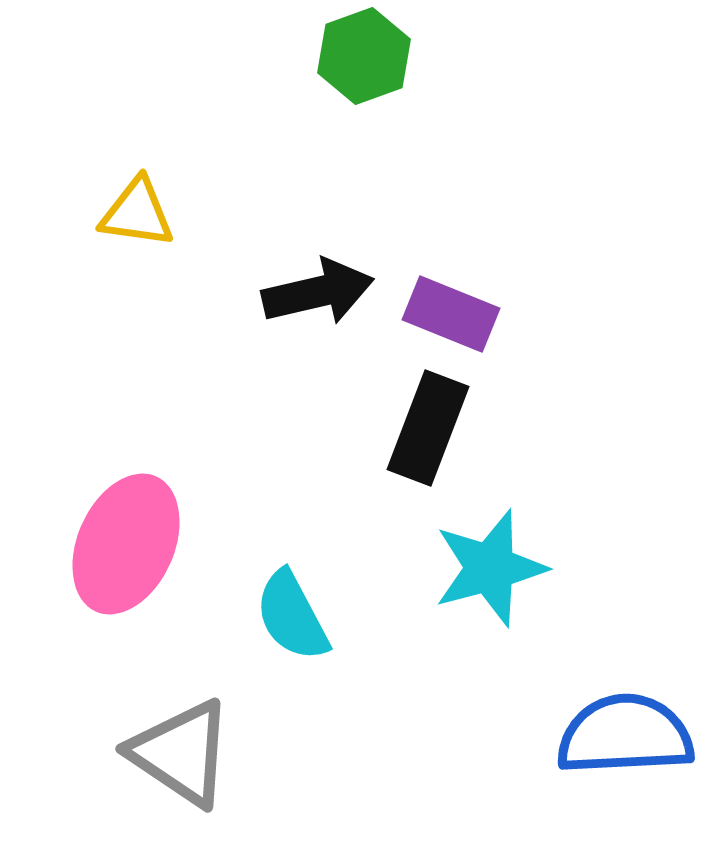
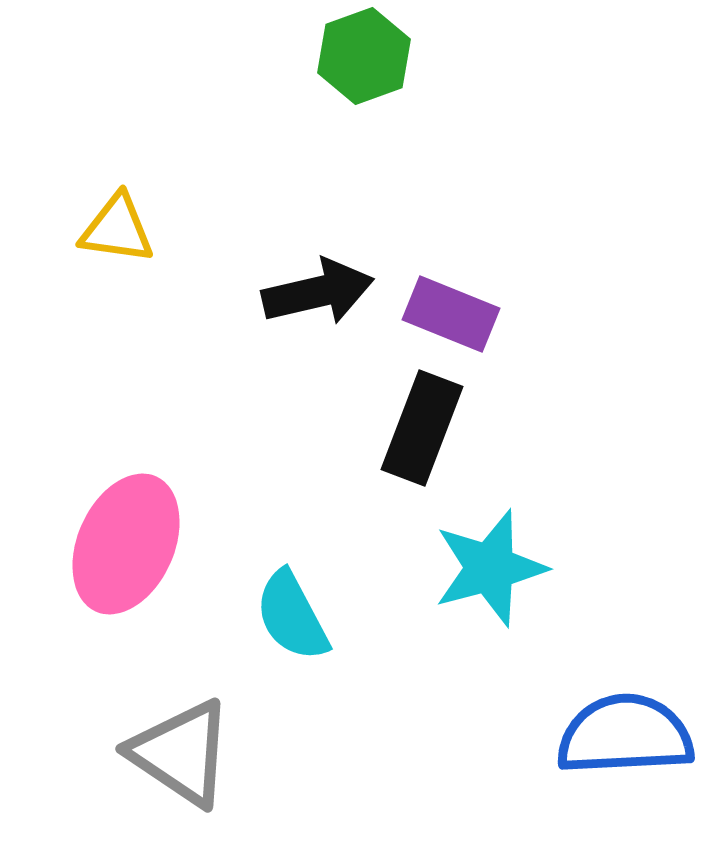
yellow triangle: moved 20 px left, 16 px down
black rectangle: moved 6 px left
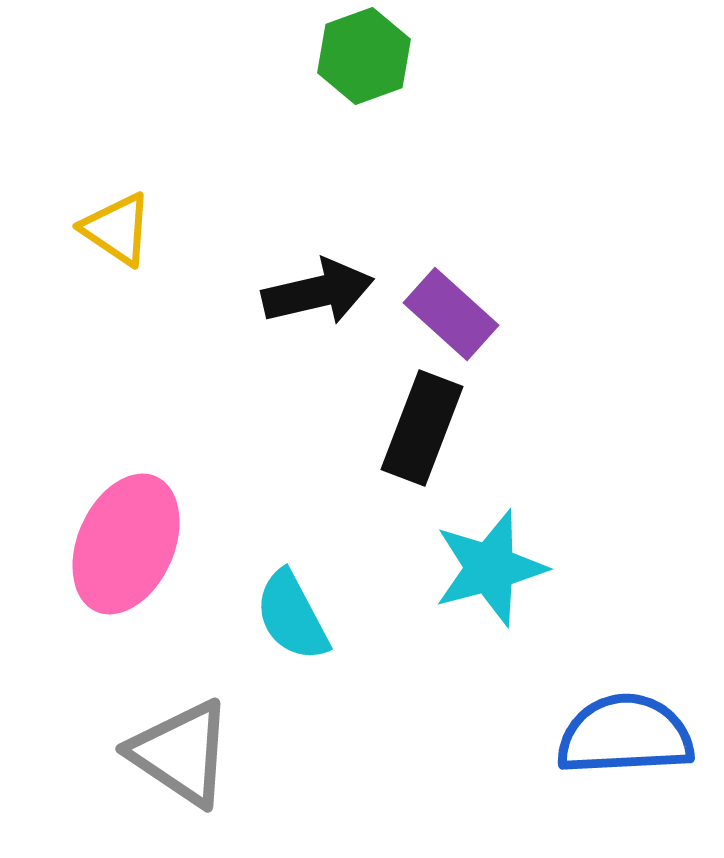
yellow triangle: rotated 26 degrees clockwise
purple rectangle: rotated 20 degrees clockwise
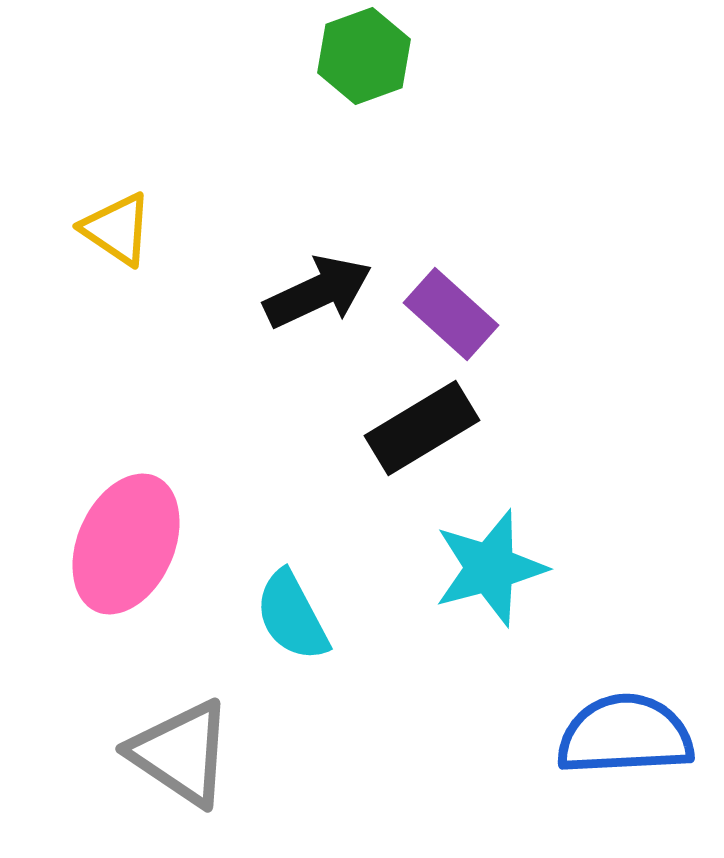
black arrow: rotated 12 degrees counterclockwise
black rectangle: rotated 38 degrees clockwise
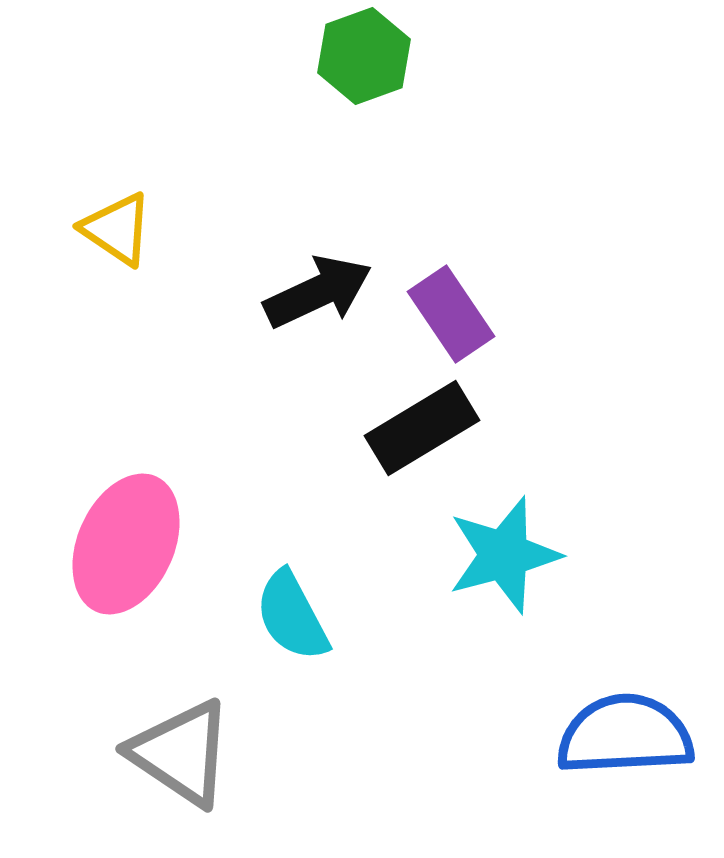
purple rectangle: rotated 14 degrees clockwise
cyan star: moved 14 px right, 13 px up
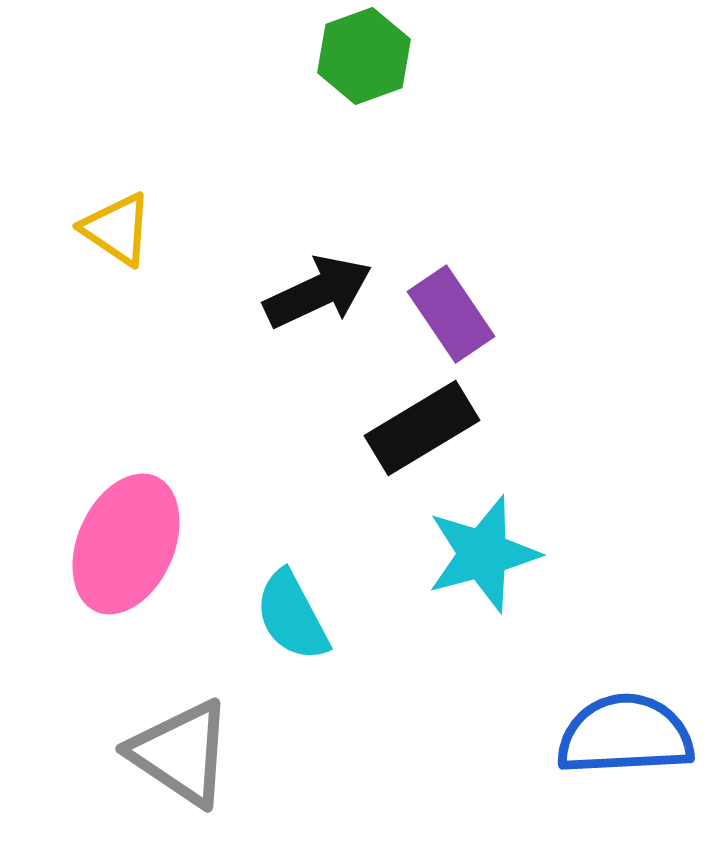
cyan star: moved 21 px left, 1 px up
